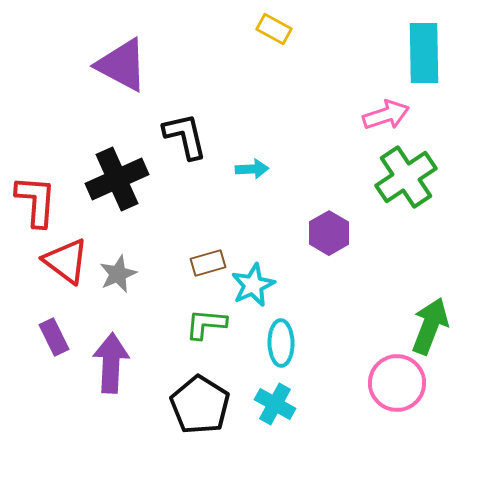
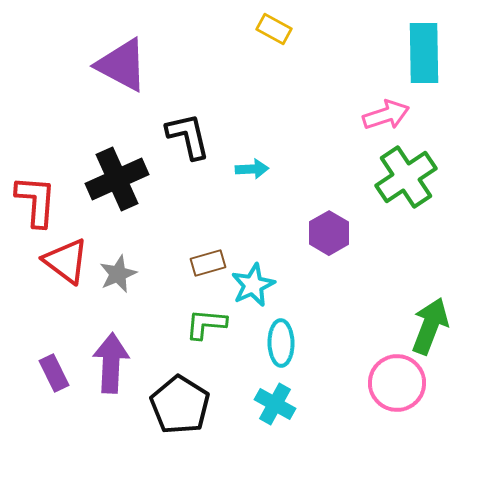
black L-shape: moved 3 px right
purple rectangle: moved 36 px down
black pentagon: moved 20 px left
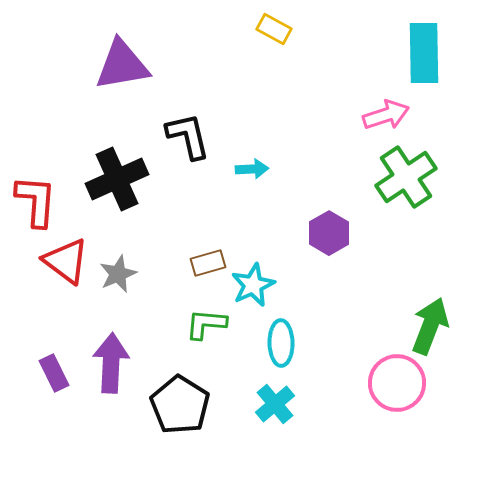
purple triangle: rotated 38 degrees counterclockwise
cyan cross: rotated 21 degrees clockwise
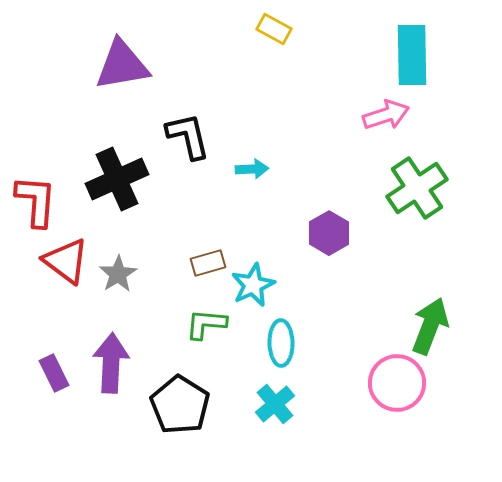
cyan rectangle: moved 12 px left, 2 px down
green cross: moved 11 px right, 11 px down
gray star: rotated 9 degrees counterclockwise
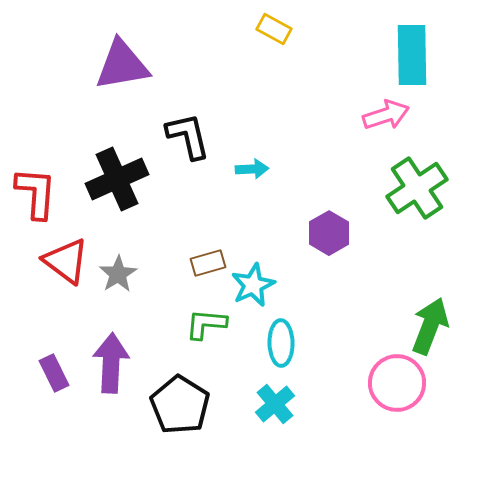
red L-shape: moved 8 px up
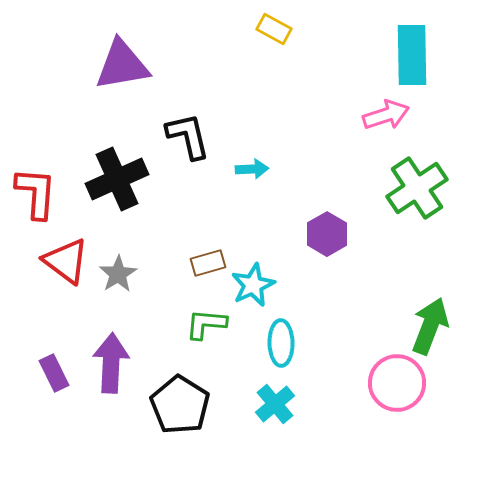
purple hexagon: moved 2 px left, 1 px down
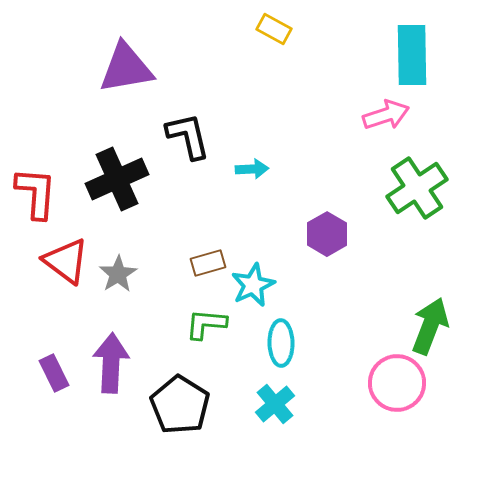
purple triangle: moved 4 px right, 3 px down
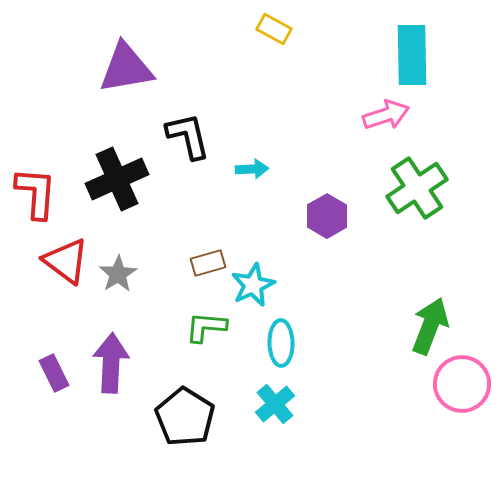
purple hexagon: moved 18 px up
green L-shape: moved 3 px down
pink circle: moved 65 px right, 1 px down
black pentagon: moved 5 px right, 12 px down
